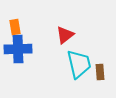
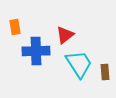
blue cross: moved 18 px right, 2 px down
cyan trapezoid: rotated 20 degrees counterclockwise
brown rectangle: moved 5 px right
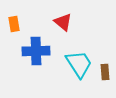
orange rectangle: moved 1 px left, 3 px up
red triangle: moved 2 px left, 13 px up; rotated 42 degrees counterclockwise
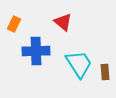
orange rectangle: rotated 35 degrees clockwise
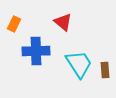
brown rectangle: moved 2 px up
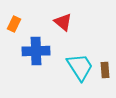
cyan trapezoid: moved 1 px right, 3 px down
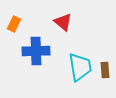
cyan trapezoid: rotated 24 degrees clockwise
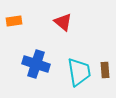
orange rectangle: moved 3 px up; rotated 56 degrees clockwise
blue cross: moved 13 px down; rotated 20 degrees clockwise
cyan trapezoid: moved 1 px left, 5 px down
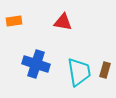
red triangle: rotated 30 degrees counterclockwise
brown rectangle: rotated 21 degrees clockwise
